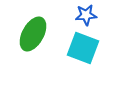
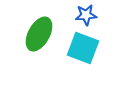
green ellipse: moved 6 px right
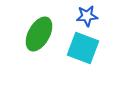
blue star: moved 1 px right, 1 px down
